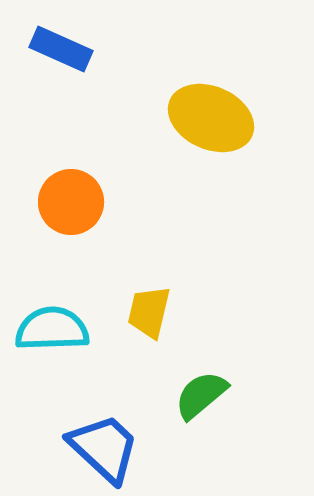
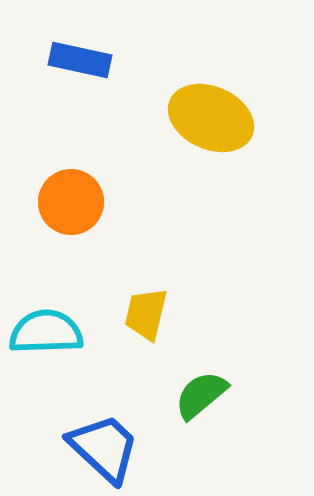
blue rectangle: moved 19 px right, 11 px down; rotated 12 degrees counterclockwise
yellow trapezoid: moved 3 px left, 2 px down
cyan semicircle: moved 6 px left, 3 px down
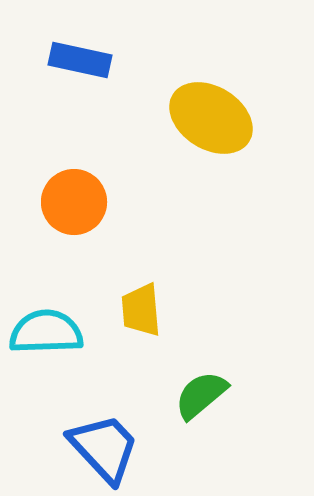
yellow ellipse: rotated 8 degrees clockwise
orange circle: moved 3 px right
yellow trapezoid: moved 5 px left, 4 px up; rotated 18 degrees counterclockwise
blue trapezoid: rotated 4 degrees clockwise
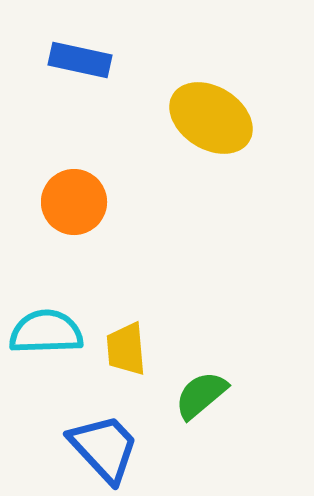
yellow trapezoid: moved 15 px left, 39 px down
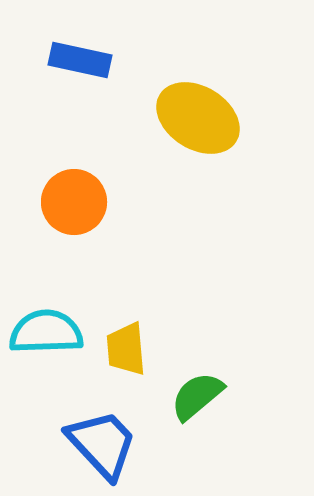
yellow ellipse: moved 13 px left
green semicircle: moved 4 px left, 1 px down
blue trapezoid: moved 2 px left, 4 px up
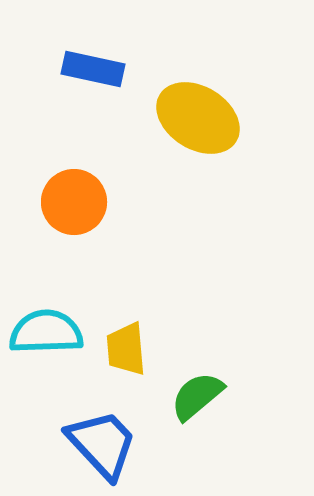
blue rectangle: moved 13 px right, 9 px down
